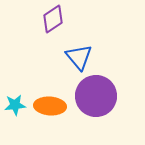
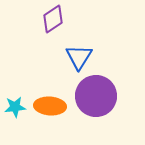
blue triangle: rotated 12 degrees clockwise
cyan star: moved 2 px down
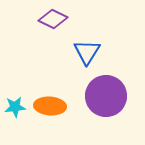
purple diamond: rotated 60 degrees clockwise
blue triangle: moved 8 px right, 5 px up
purple circle: moved 10 px right
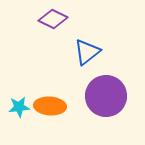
blue triangle: rotated 20 degrees clockwise
cyan star: moved 4 px right
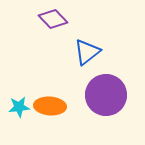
purple diamond: rotated 20 degrees clockwise
purple circle: moved 1 px up
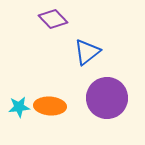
purple circle: moved 1 px right, 3 px down
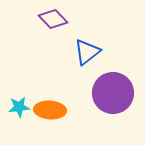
purple circle: moved 6 px right, 5 px up
orange ellipse: moved 4 px down
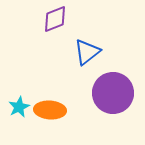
purple diamond: moved 2 px right; rotated 68 degrees counterclockwise
cyan star: rotated 20 degrees counterclockwise
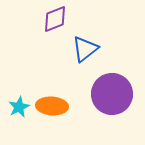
blue triangle: moved 2 px left, 3 px up
purple circle: moved 1 px left, 1 px down
orange ellipse: moved 2 px right, 4 px up
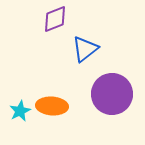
cyan star: moved 1 px right, 4 px down
